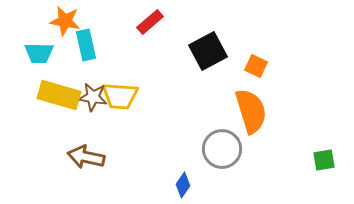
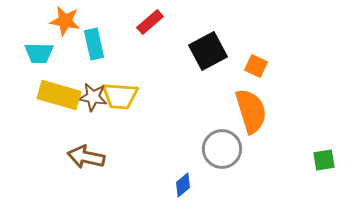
cyan rectangle: moved 8 px right, 1 px up
blue diamond: rotated 15 degrees clockwise
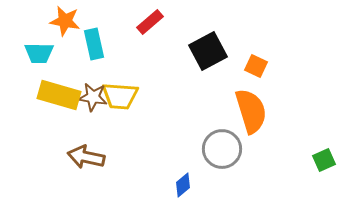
green square: rotated 15 degrees counterclockwise
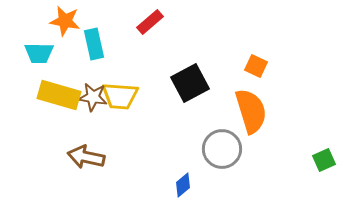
black square: moved 18 px left, 32 px down
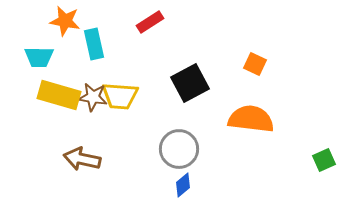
red rectangle: rotated 8 degrees clockwise
cyan trapezoid: moved 4 px down
orange square: moved 1 px left, 2 px up
orange semicircle: moved 8 px down; rotated 66 degrees counterclockwise
gray circle: moved 43 px left
brown arrow: moved 4 px left, 2 px down
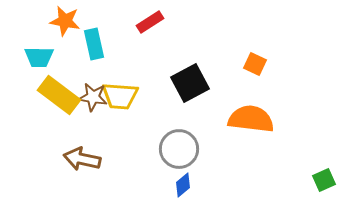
yellow rectangle: rotated 21 degrees clockwise
green square: moved 20 px down
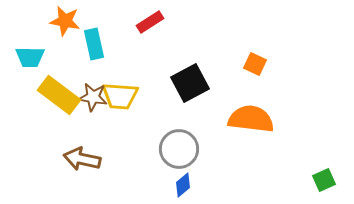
cyan trapezoid: moved 9 px left
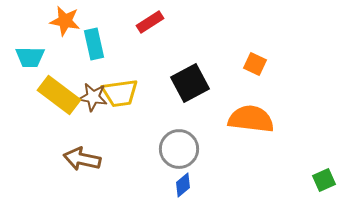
yellow trapezoid: moved 3 px up; rotated 12 degrees counterclockwise
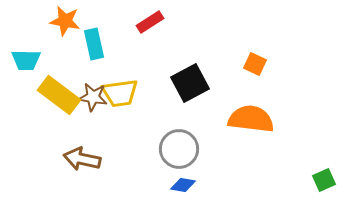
cyan trapezoid: moved 4 px left, 3 px down
blue diamond: rotated 50 degrees clockwise
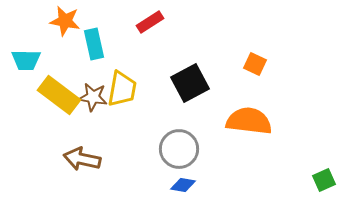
yellow trapezoid: moved 2 px right, 4 px up; rotated 72 degrees counterclockwise
orange semicircle: moved 2 px left, 2 px down
